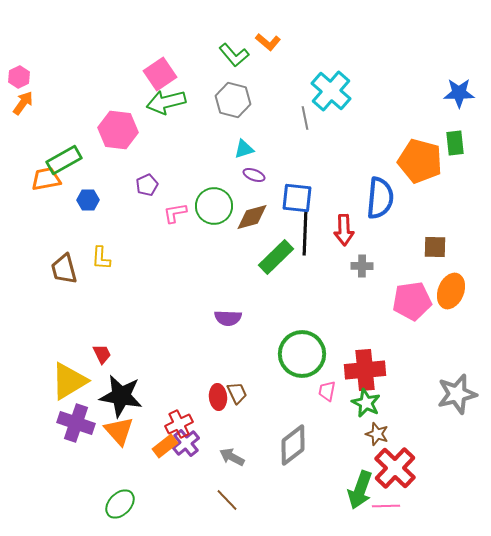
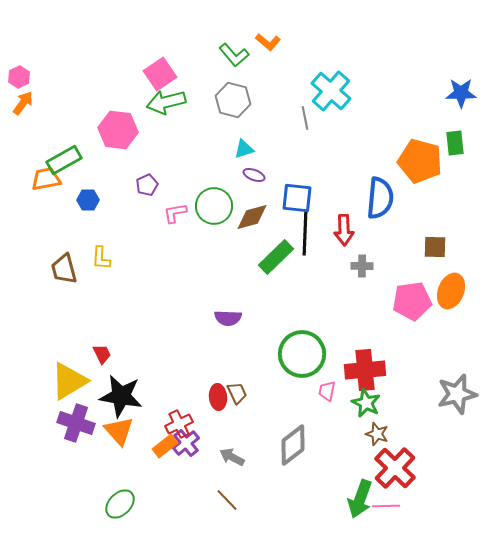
blue star at (459, 93): moved 2 px right
green arrow at (360, 490): moved 9 px down
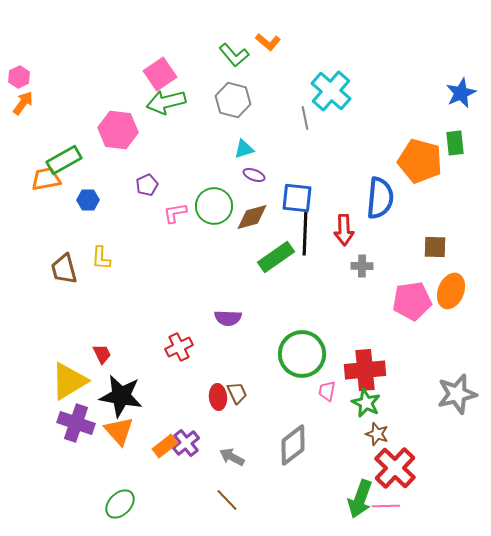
blue star at (461, 93): rotated 24 degrees counterclockwise
green rectangle at (276, 257): rotated 9 degrees clockwise
red cross at (179, 424): moved 77 px up
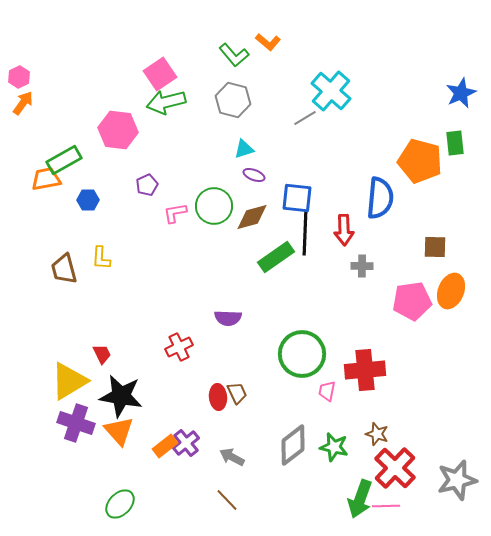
gray line at (305, 118): rotated 70 degrees clockwise
gray star at (457, 394): moved 86 px down
green star at (366, 403): moved 32 px left, 44 px down; rotated 12 degrees counterclockwise
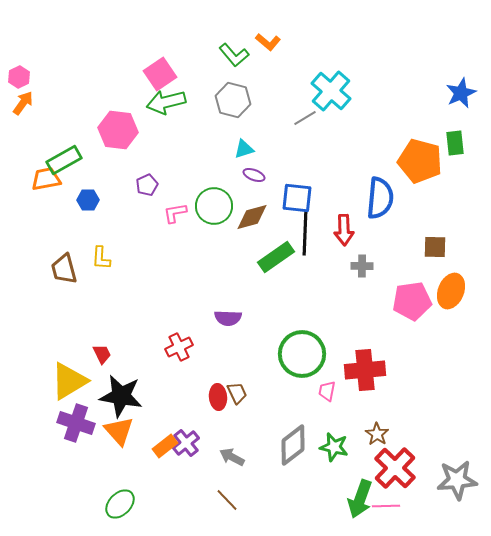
brown star at (377, 434): rotated 15 degrees clockwise
gray star at (457, 480): rotated 9 degrees clockwise
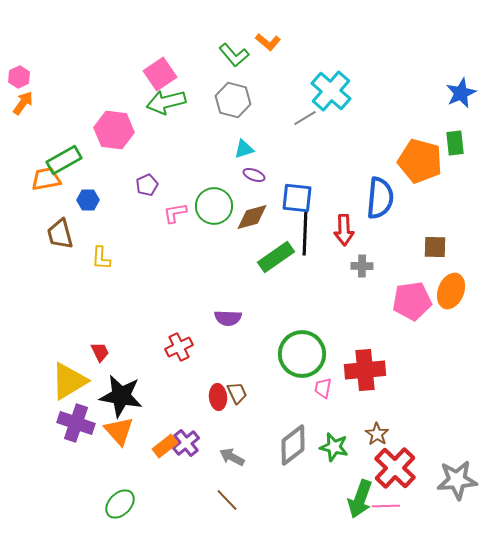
pink hexagon at (118, 130): moved 4 px left
brown trapezoid at (64, 269): moved 4 px left, 35 px up
red trapezoid at (102, 354): moved 2 px left, 2 px up
pink trapezoid at (327, 391): moved 4 px left, 3 px up
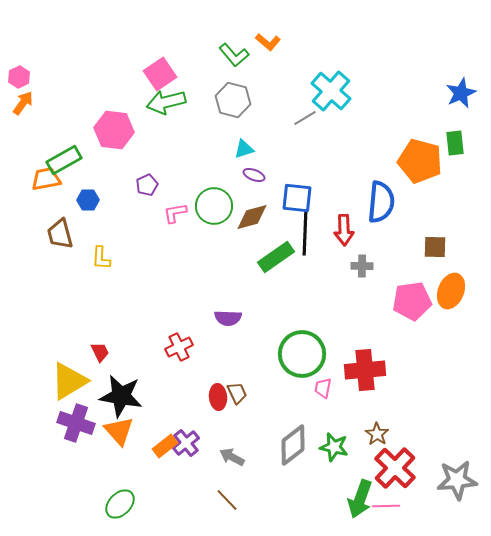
blue semicircle at (380, 198): moved 1 px right, 4 px down
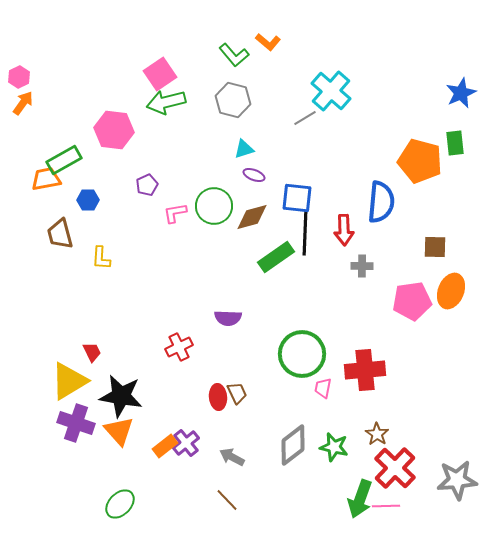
red trapezoid at (100, 352): moved 8 px left
